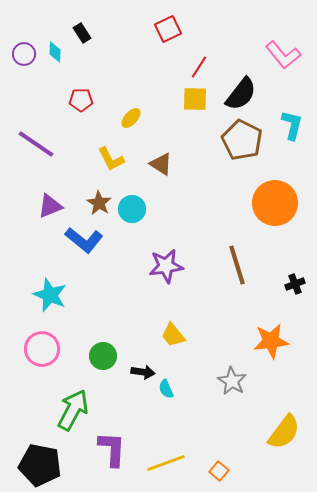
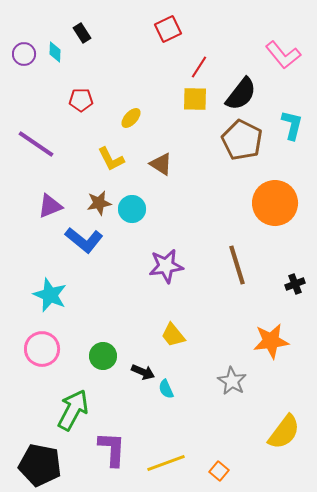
brown star: rotated 30 degrees clockwise
black arrow: rotated 15 degrees clockwise
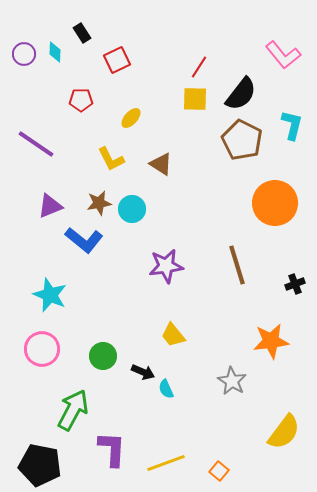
red square: moved 51 px left, 31 px down
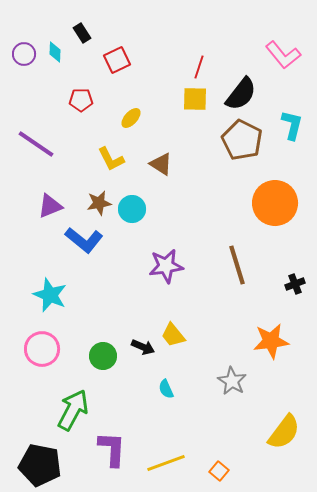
red line: rotated 15 degrees counterclockwise
black arrow: moved 25 px up
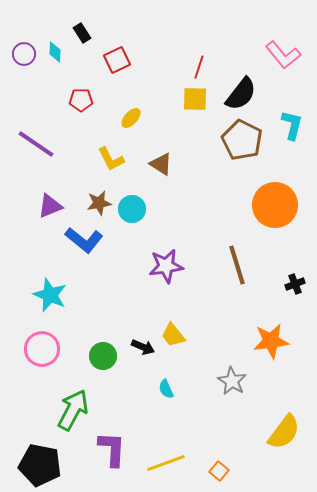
orange circle: moved 2 px down
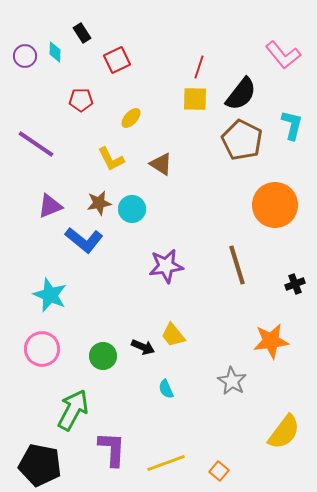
purple circle: moved 1 px right, 2 px down
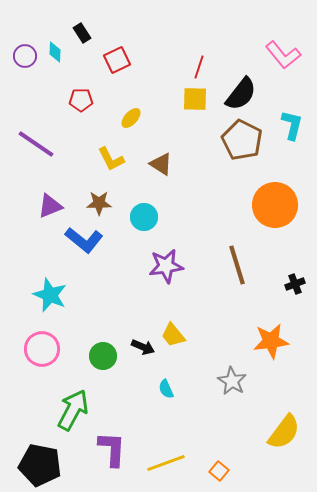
brown star: rotated 10 degrees clockwise
cyan circle: moved 12 px right, 8 px down
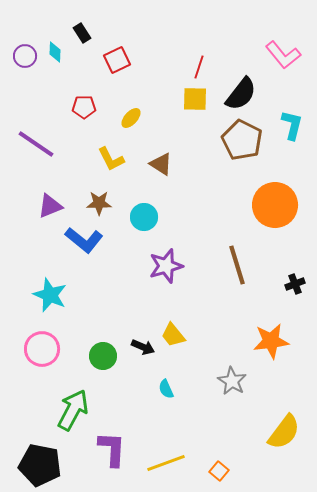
red pentagon: moved 3 px right, 7 px down
purple star: rotated 8 degrees counterclockwise
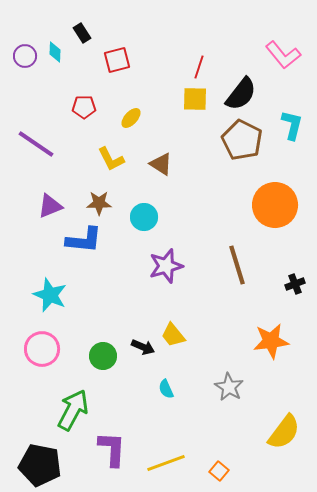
red square: rotated 12 degrees clockwise
blue L-shape: rotated 33 degrees counterclockwise
gray star: moved 3 px left, 6 px down
